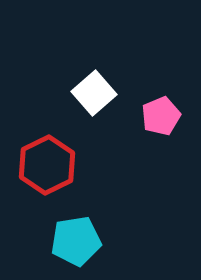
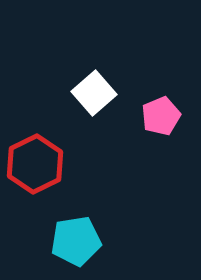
red hexagon: moved 12 px left, 1 px up
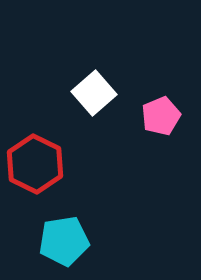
red hexagon: rotated 8 degrees counterclockwise
cyan pentagon: moved 12 px left
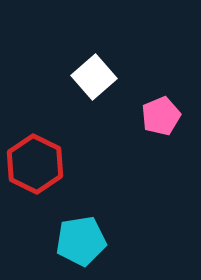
white square: moved 16 px up
cyan pentagon: moved 17 px right
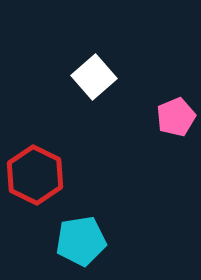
pink pentagon: moved 15 px right, 1 px down
red hexagon: moved 11 px down
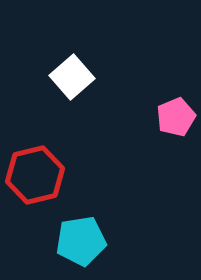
white square: moved 22 px left
red hexagon: rotated 20 degrees clockwise
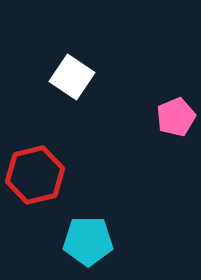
white square: rotated 15 degrees counterclockwise
cyan pentagon: moved 7 px right; rotated 9 degrees clockwise
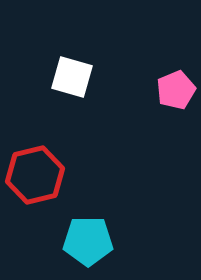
white square: rotated 18 degrees counterclockwise
pink pentagon: moved 27 px up
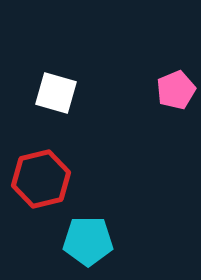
white square: moved 16 px left, 16 px down
red hexagon: moved 6 px right, 4 px down
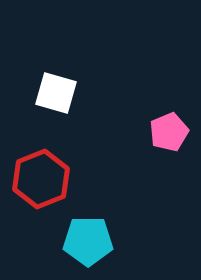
pink pentagon: moved 7 px left, 42 px down
red hexagon: rotated 8 degrees counterclockwise
